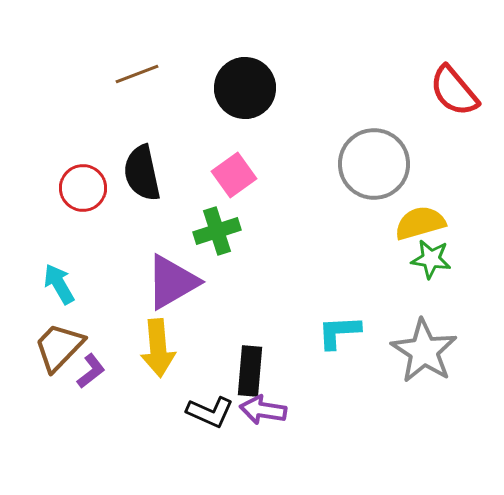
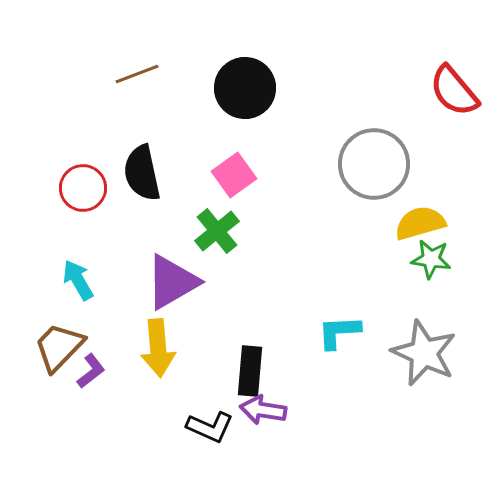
green cross: rotated 21 degrees counterclockwise
cyan arrow: moved 19 px right, 4 px up
gray star: moved 2 px down; rotated 8 degrees counterclockwise
black L-shape: moved 15 px down
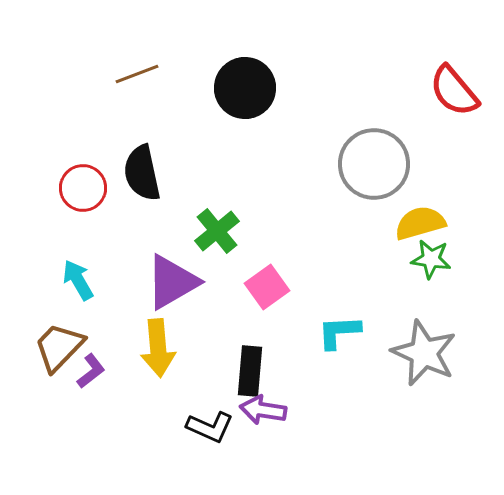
pink square: moved 33 px right, 112 px down
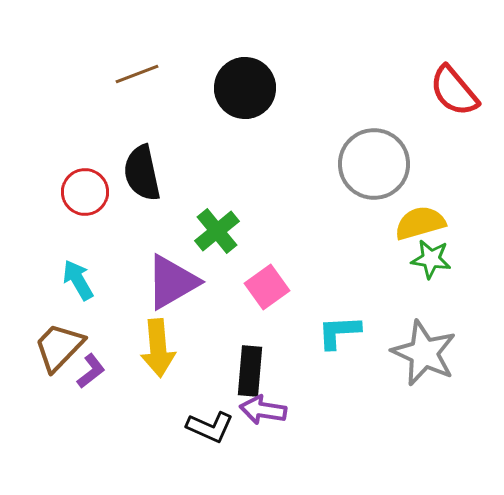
red circle: moved 2 px right, 4 px down
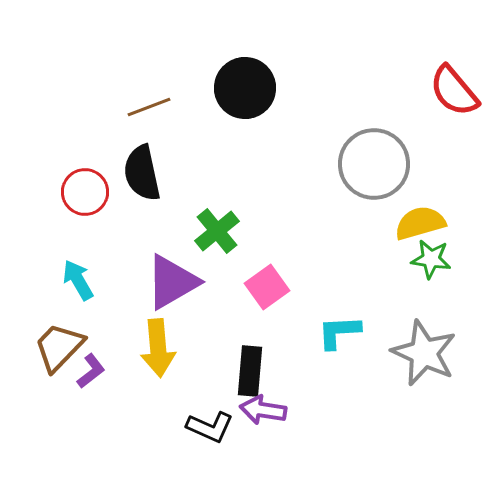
brown line: moved 12 px right, 33 px down
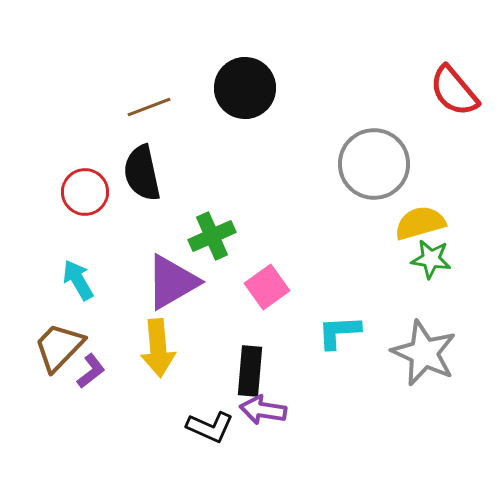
green cross: moved 5 px left, 5 px down; rotated 15 degrees clockwise
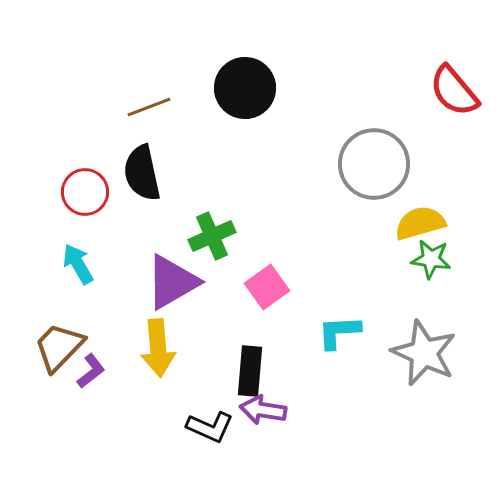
cyan arrow: moved 16 px up
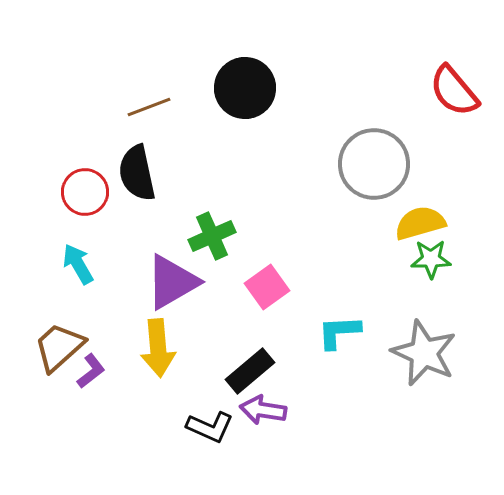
black semicircle: moved 5 px left
green star: rotated 9 degrees counterclockwise
brown trapezoid: rotated 4 degrees clockwise
black rectangle: rotated 45 degrees clockwise
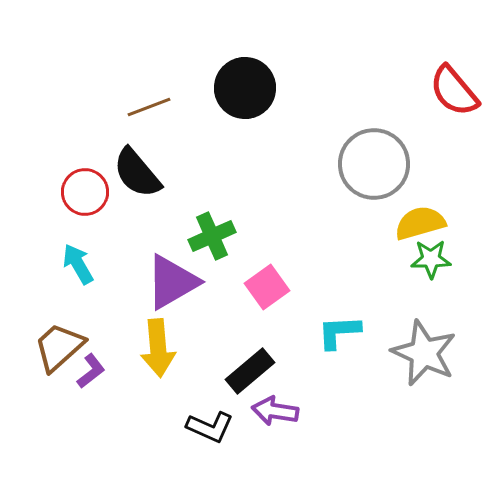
black semicircle: rotated 28 degrees counterclockwise
purple arrow: moved 12 px right, 1 px down
